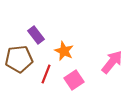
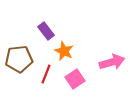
purple rectangle: moved 10 px right, 4 px up
pink arrow: rotated 35 degrees clockwise
pink square: moved 1 px right, 1 px up
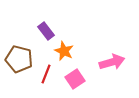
brown pentagon: rotated 20 degrees clockwise
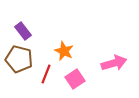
purple rectangle: moved 23 px left
pink arrow: moved 2 px right, 1 px down
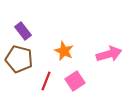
pink arrow: moved 5 px left, 9 px up
red line: moved 7 px down
pink square: moved 2 px down
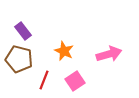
red line: moved 2 px left, 1 px up
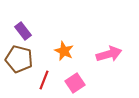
pink square: moved 2 px down
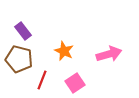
red line: moved 2 px left
